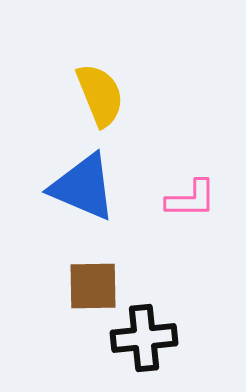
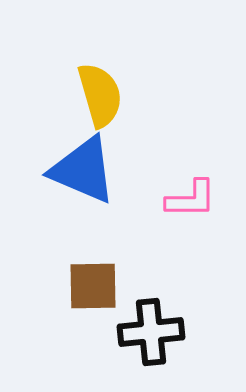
yellow semicircle: rotated 6 degrees clockwise
blue triangle: moved 17 px up
black cross: moved 7 px right, 6 px up
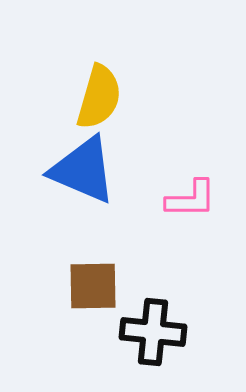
yellow semicircle: moved 1 px left, 2 px down; rotated 32 degrees clockwise
black cross: moved 2 px right; rotated 12 degrees clockwise
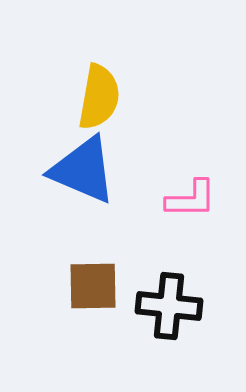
yellow semicircle: rotated 6 degrees counterclockwise
black cross: moved 16 px right, 26 px up
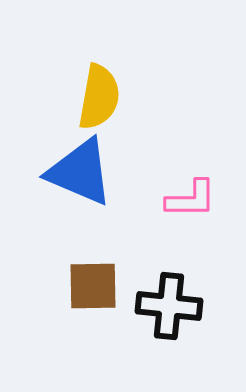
blue triangle: moved 3 px left, 2 px down
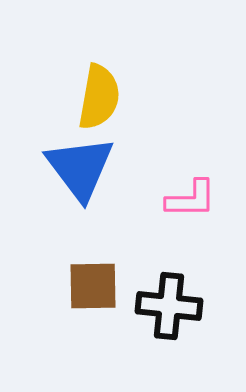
blue triangle: moved 4 px up; rotated 30 degrees clockwise
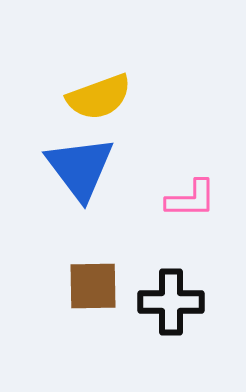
yellow semicircle: rotated 60 degrees clockwise
black cross: moved 2 px right, 4 px up; rotated 6 degrees counterclockwise
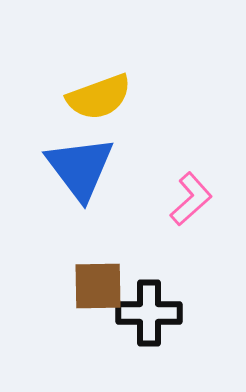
pink L-shape: rotated 42 degrees counterclockwise
brown square: moved 5 px right
black cross: moved 22 px left, 11 px down
